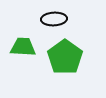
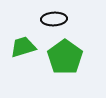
green trapezoid: rotated 20 degrees counterclockwise
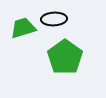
green trapezoid: moved 19 px up
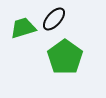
black ellipse: rotated 45 degrees counterclockwise
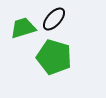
green pentagon: moved 11 px left; rotated 20 degrees counterclockwise
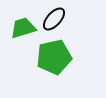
green pentagon: rotated 28 degrees counterclockwise
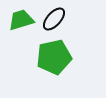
green trapezoid: moved 2 px left, 8 px up
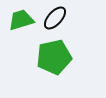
black ellipse: moved 1 px right, 1 px up
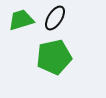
black ellipse: rotated 10 degrees counterclockwise
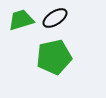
black ellipse: rotated 25 degrees clockwise
